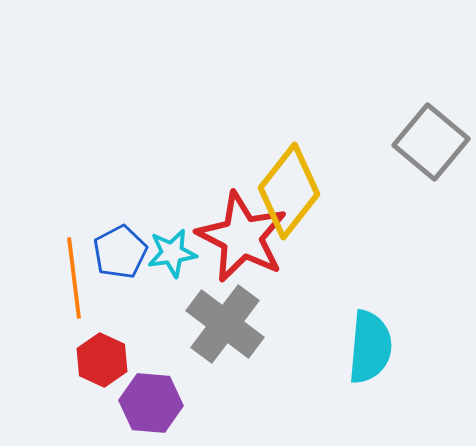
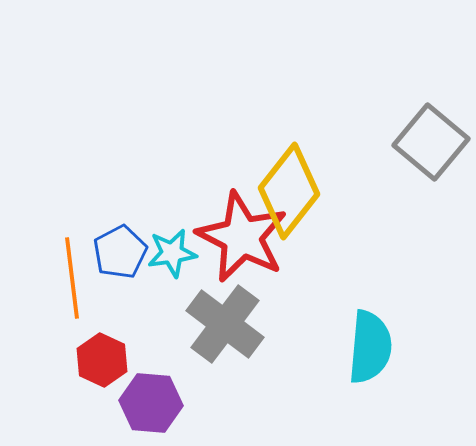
orange line: moved 2 px left
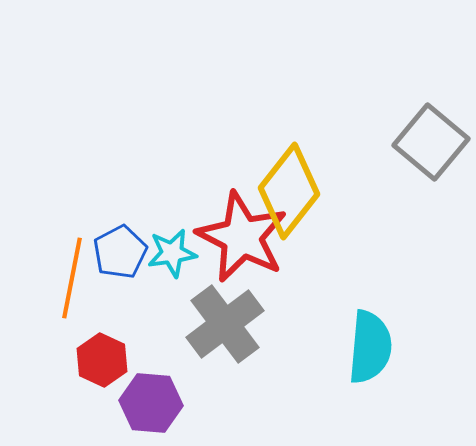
orange line: rotated 18 degrees clockwise
gray cross: rotated 16 degrees clockwise
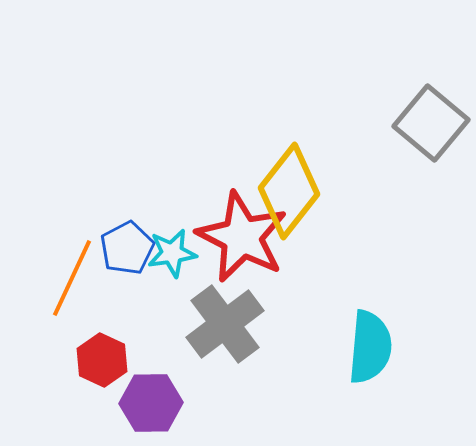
gray square: moved 19 px up
blue pentagon: moved 7 px right, 4 px up
orange line: rotated 14 degrees clockwise
purple hexagon: rotated 6 degrees counterclockwise
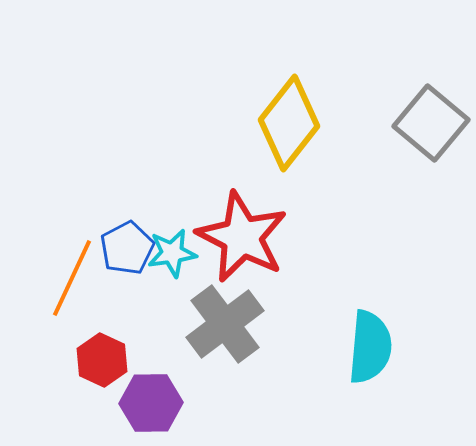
yellow diamond: moved 68 px up
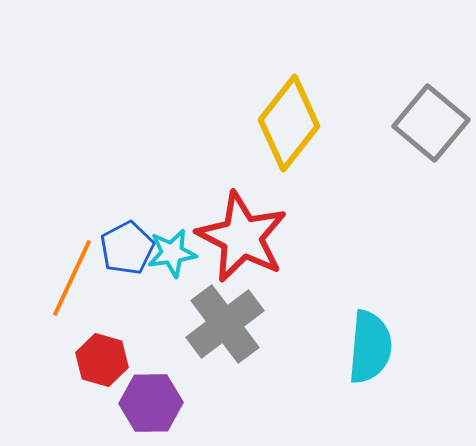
red hexagon: rotated 9 degrees counterclockwise
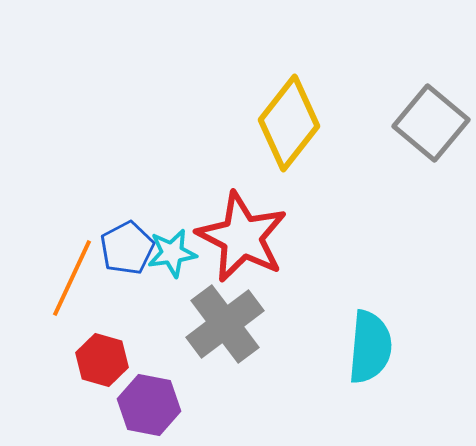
purple hexagon: moved 2 px left, 2 px down; rotated 12 degrees clockwise
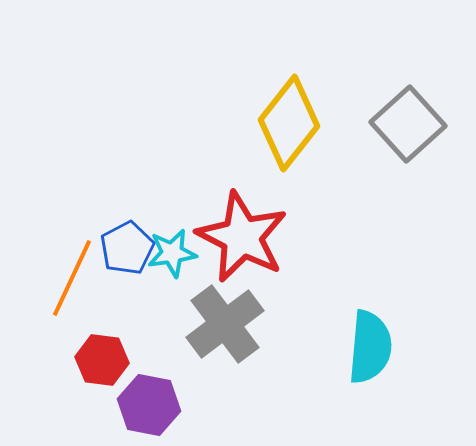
gray square: moved 23 px left, 1 px down; rotated 8 degrees clockwise
red hexagon: rotated 9 degrees counterclockwise
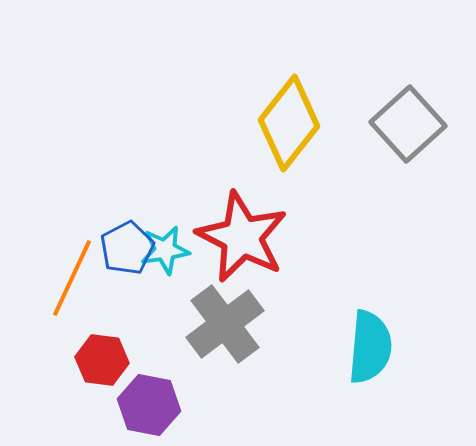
cyan star: moved 7 px left, 3 px up
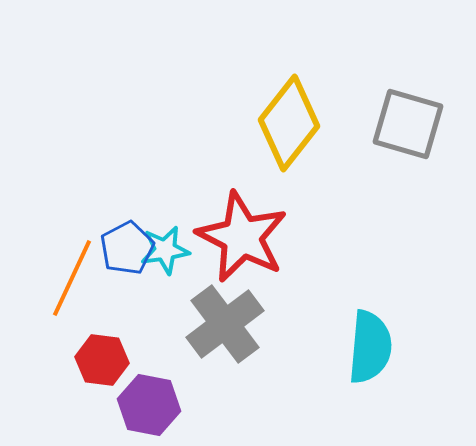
gray square: rotated 32 degrees counterclockwise
